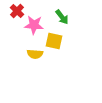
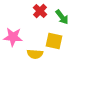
red cross: moved 23 px right
pink star: moved 21 px left, 12 px down
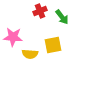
red cross: rotated 24 degrees clockwise
yellow square: moved 1 px left, 4 px down; rotated 24 degrees counterclockwise
yellow semicircle: moved 5 px left
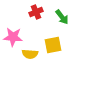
red cross: moved 4 px left, 1 px down
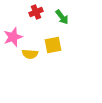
pink star: rotated 24 degrees counterclockwise
